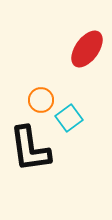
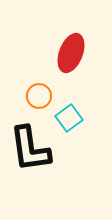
red ellipse: moved 16 px left, 4 px down; rotated 15 degrees counterclockwise
orange circle: moved 2 px left, 4 px up
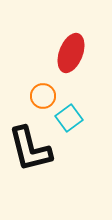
orange circle: moved 4 px right
black L-shape: rotated 6 degrees counterclockwise
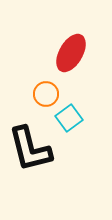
red ellipse: rotated 9 degrees clockwise
orange circle: moved 3 px right, 2 px up
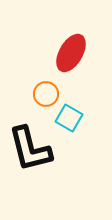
cyan square: rotated 24 degrees counterclockwise
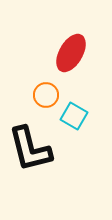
orange circle: moved 1 px down
cyan square: moved 5 px right, 2 px up
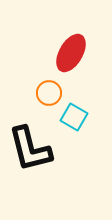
orange circle: moved 3 px right, 2 px up
cyan square: moved 1 px down
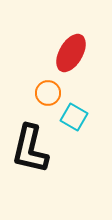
orange circle: moved 1 px left
black L-shape: rotated 27 degrees clockwise
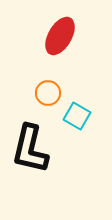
red ellipse: moved 11 px left, 17 px up
cyan square: moved 3 px right, 1 px up
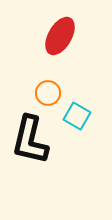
black L-shape: moved 9 px up
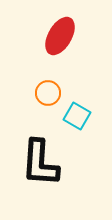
black L-shape: moved 10 px right, 23 px down; rotated 9 degrees counterclockwise
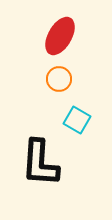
orange circle: moved 11 px right, 14 px up
cyan square: moved 4 px down
